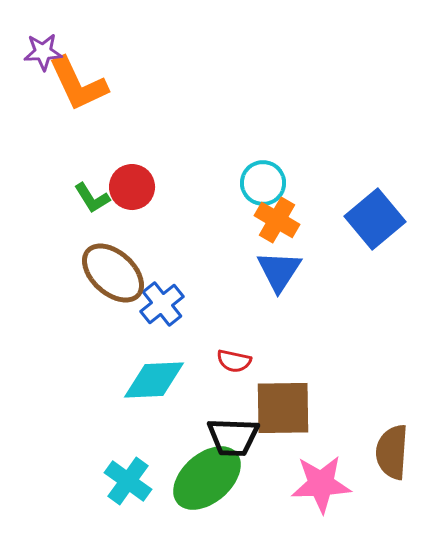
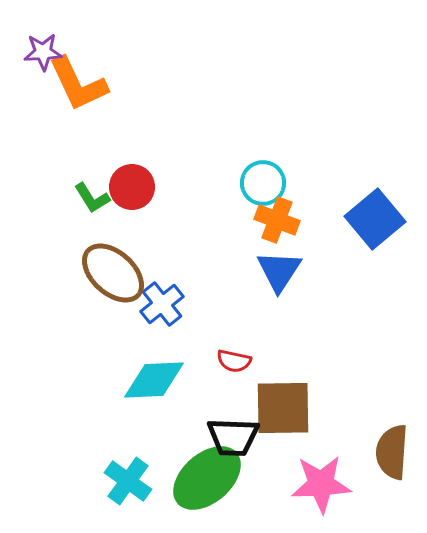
orange cross: rotated 9 degrees counterclockwise
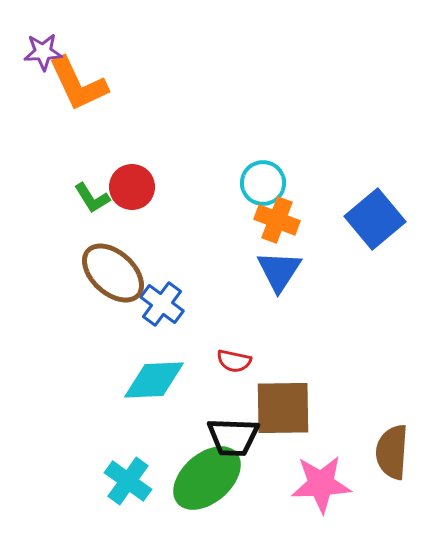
blue cross: rotated 15 degrees counterclockwise
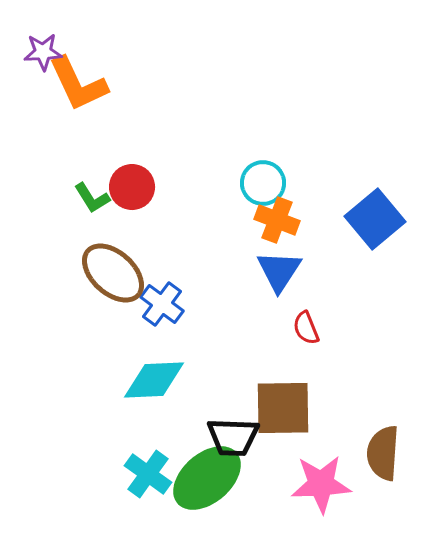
red semicircle: moved 72 px right, 33 px up; rotated 56 degrees clockwise
brown semicircle: moved 9 px left, 1 px down
cyan cross: moved 20 px right, 7 px up
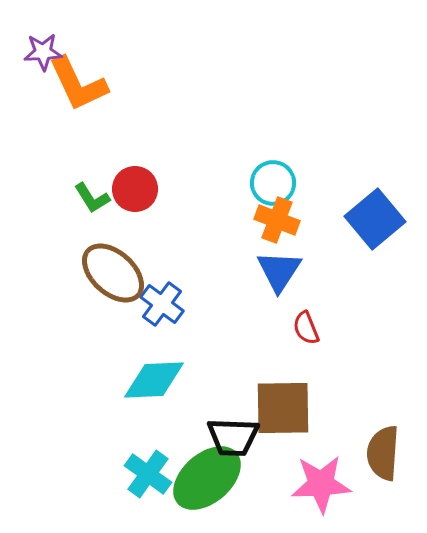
cyan circle: moved 10 px right
red circle: moved 3 px right, 2 px down
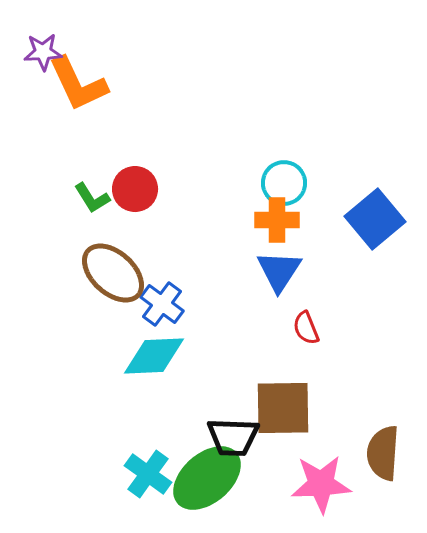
cyan circle: moved 11 px right
orange cross: rotated 21 degrees counterclockwise
cyan diamond: moved 24 px up
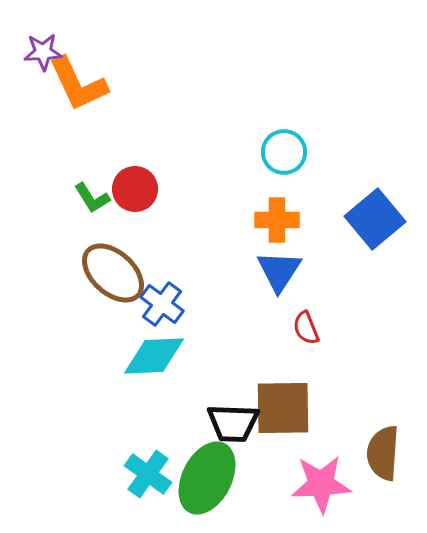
cyan circle: moved 31 px up
black trapezoid: moved 14 px up
green ellipse: rotated 22 degrees counterclockwise
